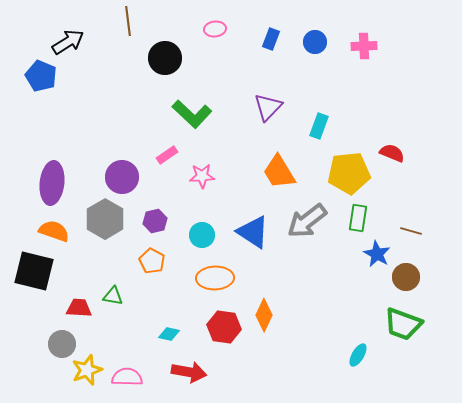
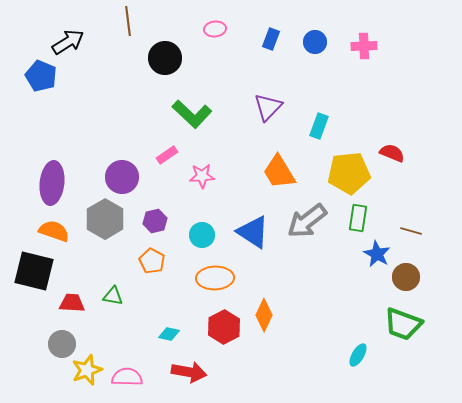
red trapezoid at (79, 308): moved 7 px left, 5 px up
red hexagon at (224, 327): rotated 24 degrees clockwise
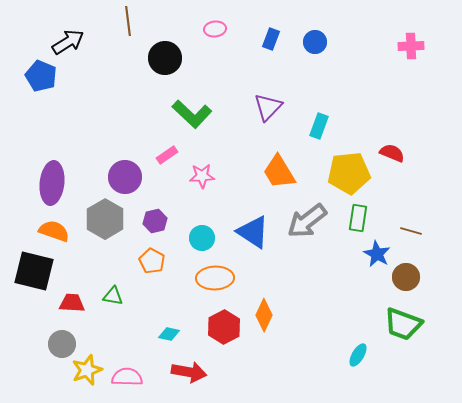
pink cross at (364, 46): moved 47 px right
purple circle at (122, 177): moved 3 px right
cyan circle at (202, 235): moved 3 px down
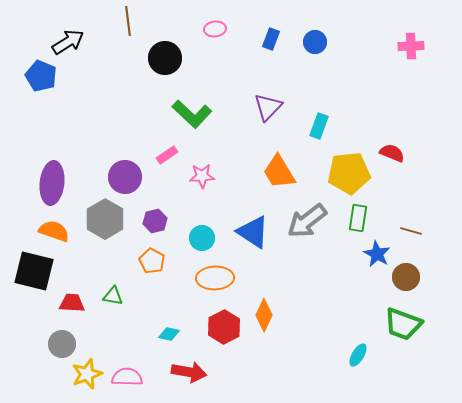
yellow star at (87, 370): moved 4 px down
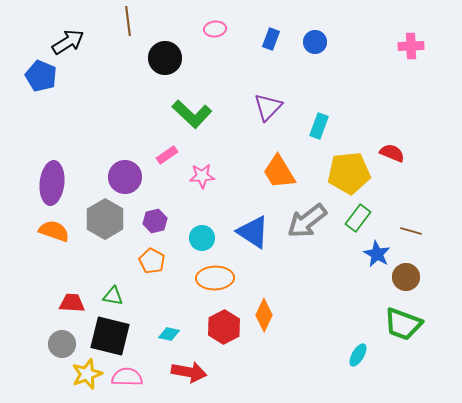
green rectangle at (358, 218): rotated 28 degrees clockwise
black square at (34, 271): moved 76 px right, 65 px down
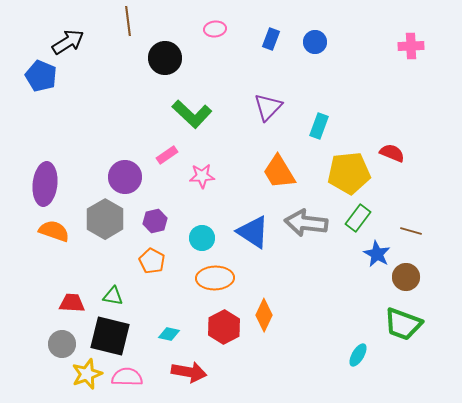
purple ellipse at (52, 183): moved 7 px left, 1 px down
gray arrow at (307, 221): moved 1 px left, 2 px down; rotated 45 degrees clockwise
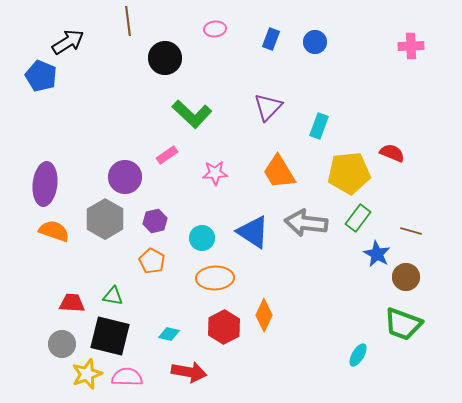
pink star at (202, 176): moved 13 px right, 3 px up
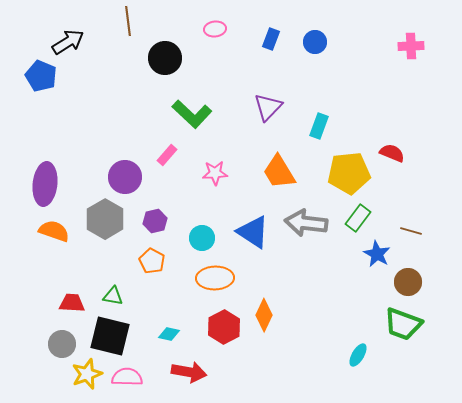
pink rectangle at (167, 155): rotated 15 degrees counterclockwise
brown circle at (406, 277): moved 2 px right, 5 px down
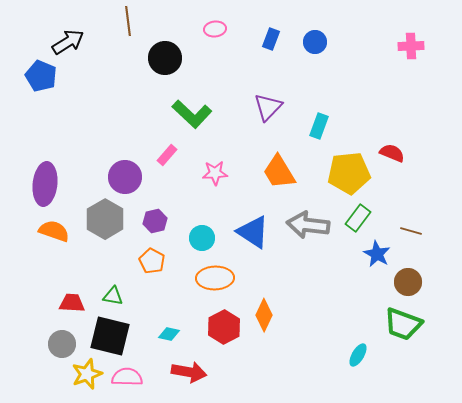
gray arrow at (306, 223): moved 2 px right, 2 px down
